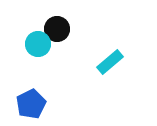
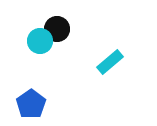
cyan circle: moved 2 px right, 3 px up
blue pentagon: rotated 8 degrees counterclockwise
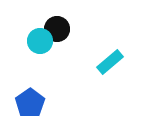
blue pentagon: moved 1 px left, 1 px up
